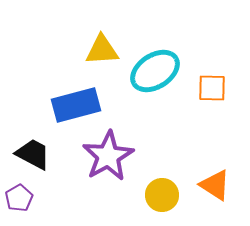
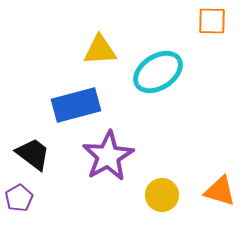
yellow triangle: moved 2 px left
cyan ellipse: moved 3 px right, 1 px down
orange square: moved 67 px up
black trapezoid: rotated 9 degrees clockwise
orange triangle: moved 5 px right, 6 px down; rotated 16 degrees counterclockwise
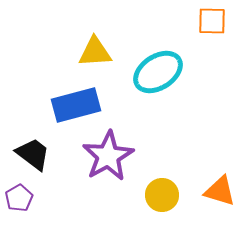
yellow triangle: moved 5 px left, 2 px down
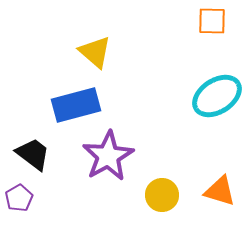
yellow triangle: rotated 45 degrees clockwise
cyan ellipse: moved 59 px right, 24 px down
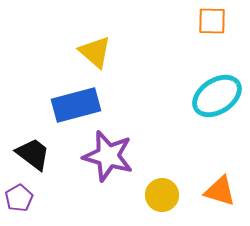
purple star: rotated 27 degrees counterclockwise
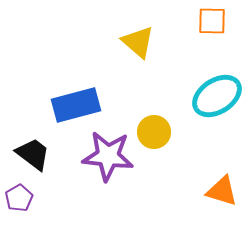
yellow triangle: moved 43 px right, 10 px up
purple star: rotated 9 degrees counterclockwise
orange triangle: moved 2 px right
yellow circle: moved 8 px left, 63 px up
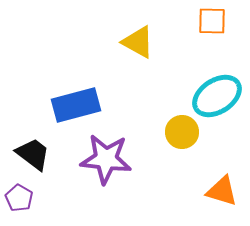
yellow triangle: rotated 12 degrees counterclockwise
yellow circle: moved 28 px right
purple star: moved 2 px left, 3 px down
purple pentagon: rotated 12 degrees counterclockwise
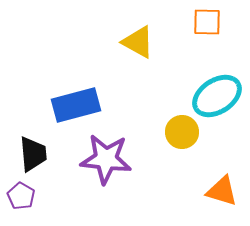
orange square: moved 5 px left, 1 px down
black trapezoid: rotated 48 degrees clockwise
purple pentagon: moved 2 px right, 2 px up
